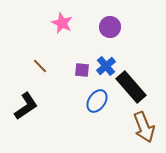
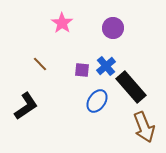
pink star: rotated 10 degrees clockwise
purple circle: moved 3 px right, 1 px down
brown line: moved 2 px up
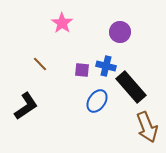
purple circle: moved 7 px right, 4 px down
blue cross: rotated 36 degrees counterclockwise
brown arrow: moved 3 px right
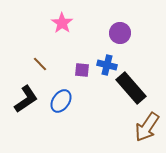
purple circle: moved 1 px down
blue cross: moved 1 px right, 1 px up
black rectangle: moved 1 px down
blue ellipse: moved 36 px left
black L-shape: moved 7 px up
brown arrow: rotated 56 degrees clockwise
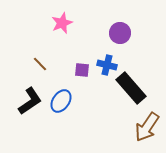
pink star: rotated 15 degrees clockwise
black L-shape: moved 4 px right, 2 px down
